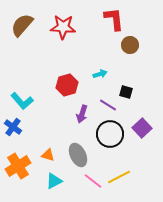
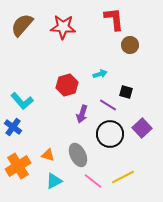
yellow line: moved 4 px right
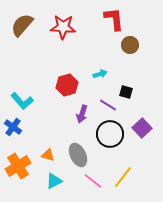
yellow line: rotated 25 degrees counterclockwise
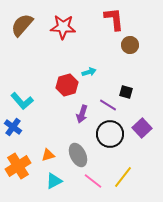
cyan arrow: moved 11 px left, 2 px up
orange triangle: rotated 32 degrees counterclockwise
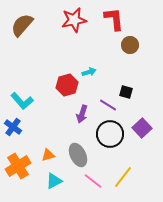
red star: moved 11 px right, 7 px up; rotated 15 degrees counterclockwise
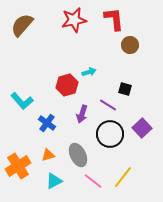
black square: moved 1 px left, 3 px up
blue cross: moved 34 px right, 4 px up
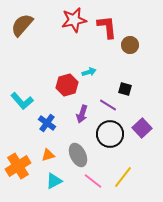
red L-shape: moved 7 px left, 8 px down
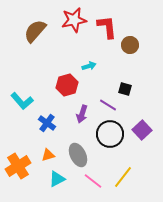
brown semicircle: moved 13 px right, 6 px down
cyan arrow: moved 6 px up
purple square: moved 2 px down
cyan triangle: moved 3 px right, 2 px up
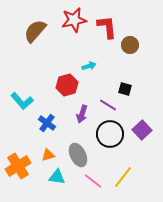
cyan triangle: moved 2 px up; rotated 36 degrees clockwise
